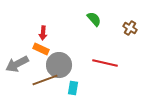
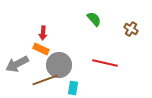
brown cross: moved 1 px right, 1 px down
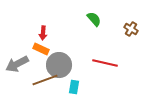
cyan rectangle: moved 1 px right, 1 px up
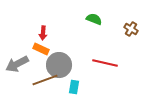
green semicircle: rotated 28 degrees counterclockwise
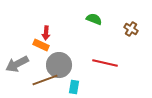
red arrow: moved 3 px right
orange rectangle: moved 4 px up
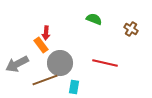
orange rectangle: rotated 28 degrees clockwise
gray circle: moved 1 px right, 2 px up
